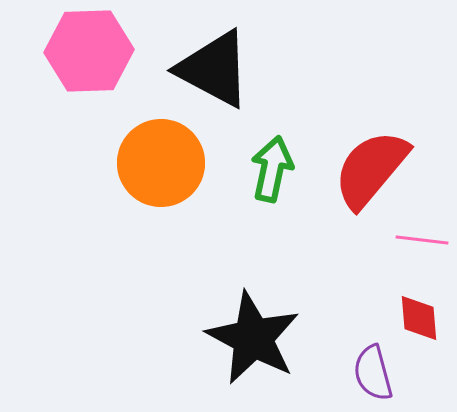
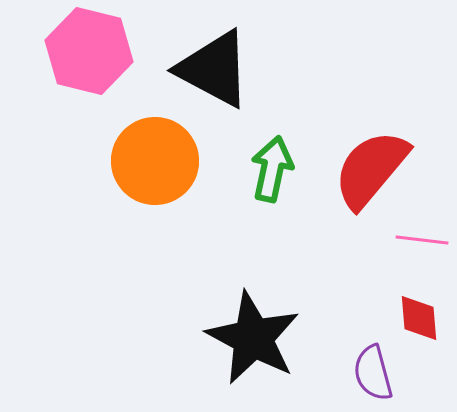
pink hexagon: rotated 16 degrees clockwise
orange circle: moved 6 px left, 2 px up
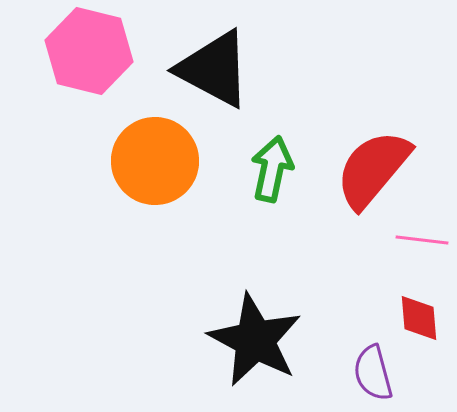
red semicircle: moved 2 px right
black star: moved 2 px right, 2 px down
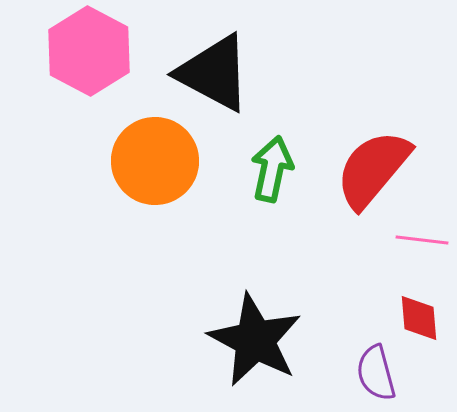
pink hexagon: rotated 14 degrees clockwise
black triangle: moved 4 px down
purple semicircle: moved 3 px right
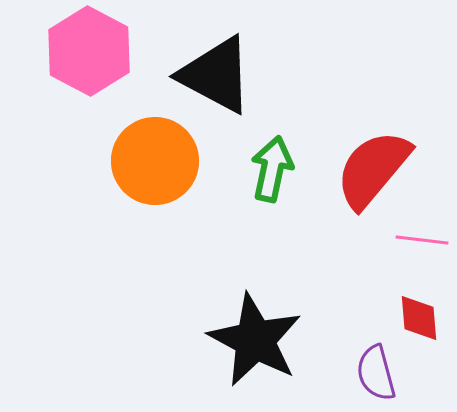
black triangle: moved 2 px right, 2 px down
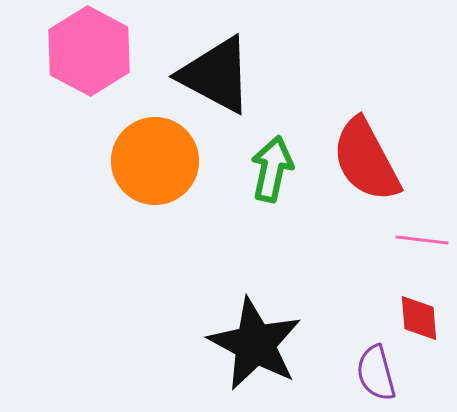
red semicircle: moved 7 px left, 9 px up; rotated 68 degrees counterclockwise
black star: moved 4 px down
